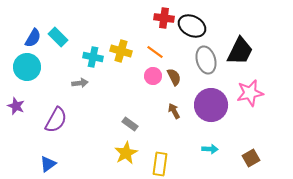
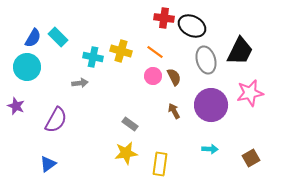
yellow star: rotated 20 degrees clockwise
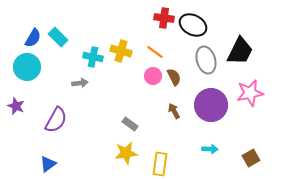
black ellipse: moved 1 px right, 1 px up
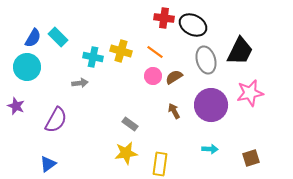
brown semicircle: rotated 96 degrees counterclockwise
brown square: rotated 12 degrees clockwise
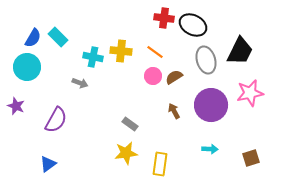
yellow cross: rotated 10 degrees counterclockwise
gray arrow: rotated 28 degrees clockwise
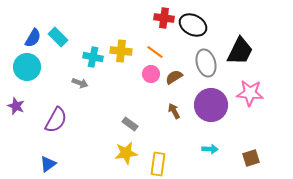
gray ellipse: moved 3 px down
pink circle: moved 2 px left, 2 px up
pink star: rotated 16 degrees clockwise
yellow rectangle: moved 2 px left
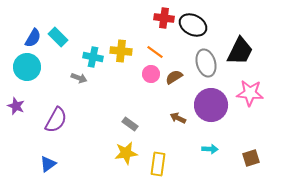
gray arrow: moved 1 px left, 5 px up
brown arrow: moved 4 px right, 7 px down; rotated 35 degrees counterclockwise
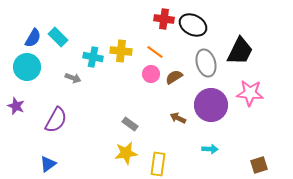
red cross: moved 1 px down
gray arrow: moved 6 px left
brown square: moved 8 px right, 7 px down
